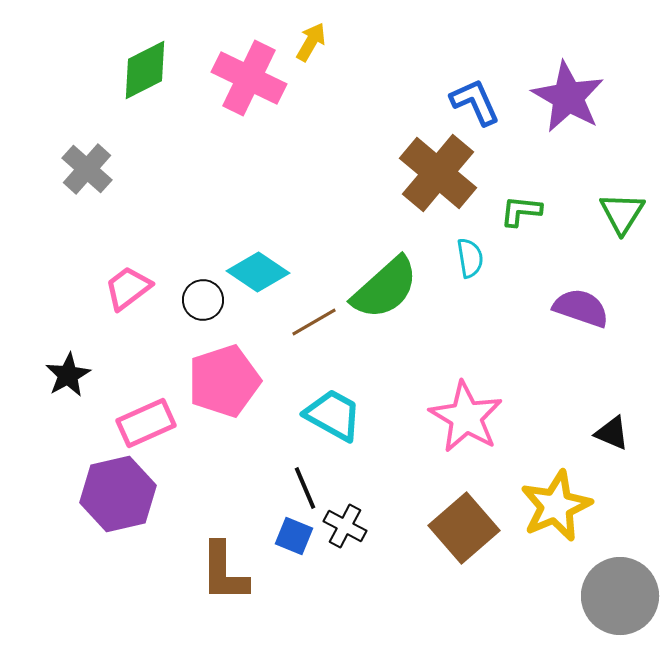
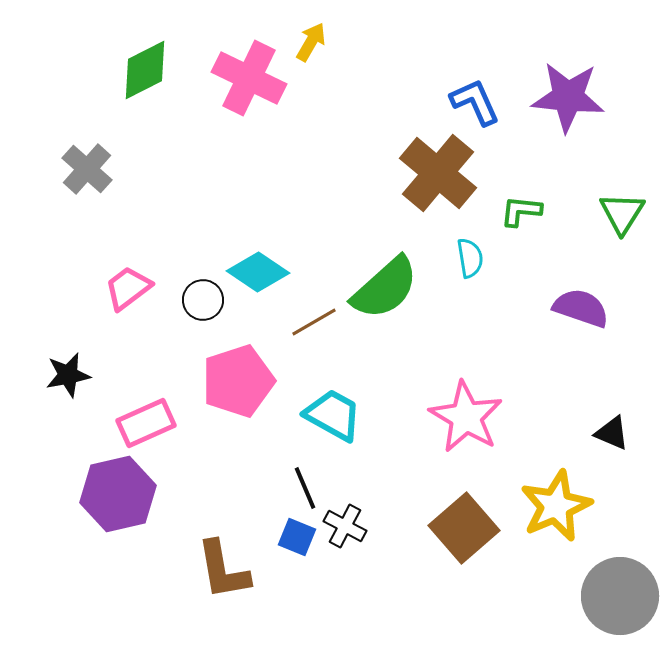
purple star: rotated 24 degrees counterclockwise
black star: rotated 18 degrees clockwise
pink pentagon: moved 14 px right
blue square: moved 3 px right, 1 px down
brown L-shape: moved 1 px left, 2 px up; rotated 10 degrees counterclockwise
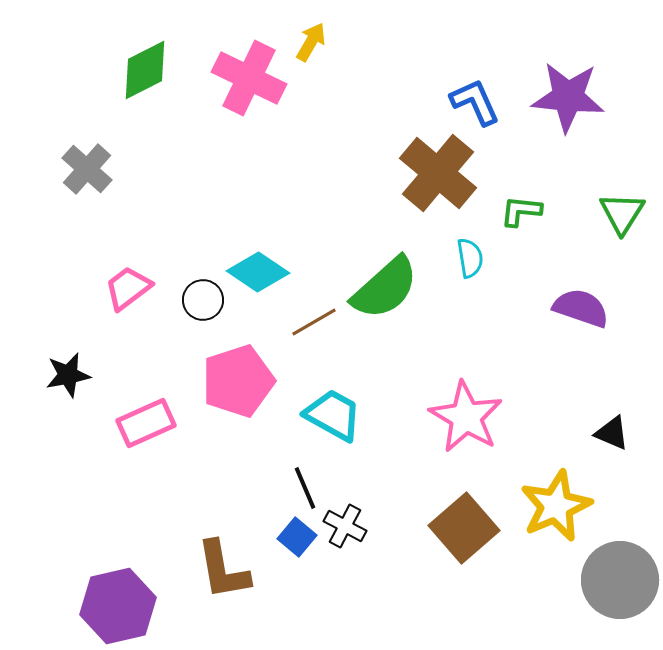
purple hexagon: moved 112 px down
blue square: rotated 18 degrees clockwise
gray circle: moved 16 px up
